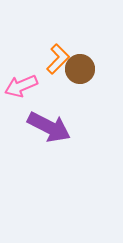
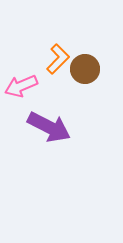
brown circle: moved 5 px right
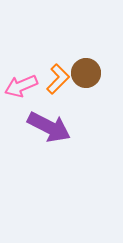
orange L-shape: moved 20 px down
brown circle: moved 1 px right, 4 px down
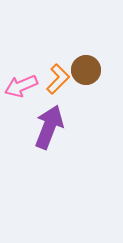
brown circle: moved 3 px up
purple arrow: rotated 96 degrees counterclockwise
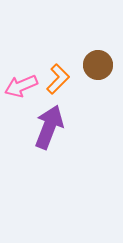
brown circle: moved 12 px right, 5 px up
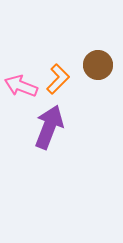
pink arrow: rotated 44 degrees clockwise
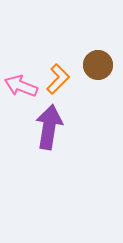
purple arrow: rotated 12 degrees counterclockwise
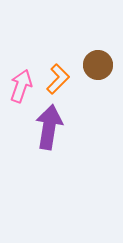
pink arrow: rotated 88 degrees clockwise
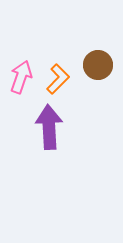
pink arrow: moved 9 px up
purple arrow: rotated 12 degrees counterclockwise
